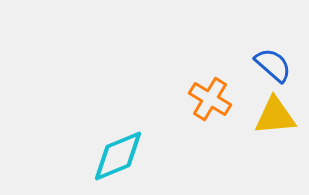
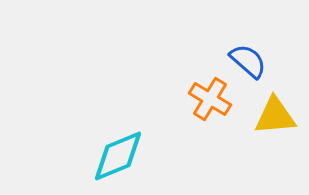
blue semicircle: moved 25 px left, 4 px up
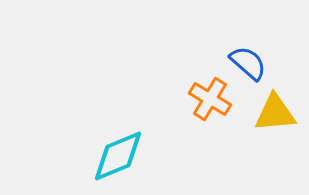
blue semicircle: moved 2 px down
yellow triangle: moved 3 px up
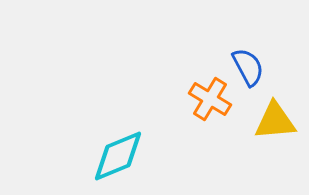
blue semicircle: moved 4 px down; rotated 21 degrees clockwise
yellow triangle: moved 8 px down
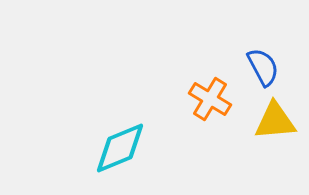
blue semicircle: moved 15 px right
cyan diamond: moved 2 px right, 8 px up
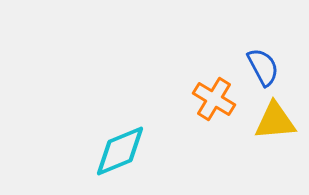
orange cross: moved 4 px right
cyan diamond: moved 3 px down
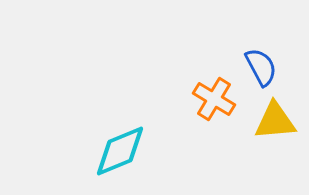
blue semicircle: moved 2 px left
